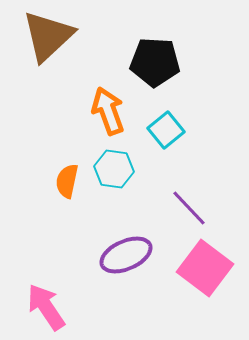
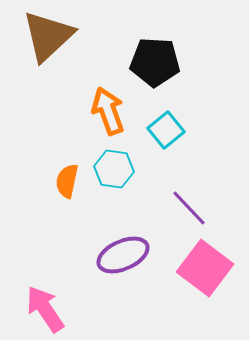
purple ellipse: moved 3 px left
pink arrow: moved 1 px left, 2 px down
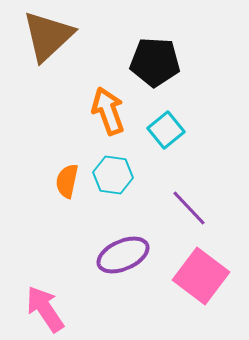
cyan hexagon: moved 1 px left, 6 px down
pink square: moved 4 px left, 8 px down
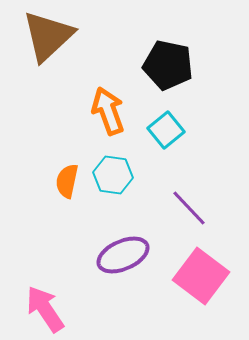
black pentagon: moved 13 px right, 3 px down; rotated 9 degrees clockwise
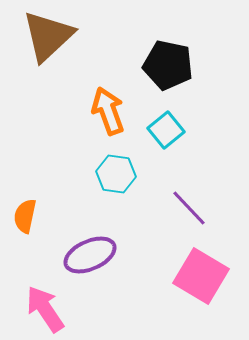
cyan hexagon: moved 3 px right, 1 px up
orange semicircle: moved 42 px left, 35 px down
purple ellipse: moved 33 px left
pink square: rotated 6 degrees counterclockwise
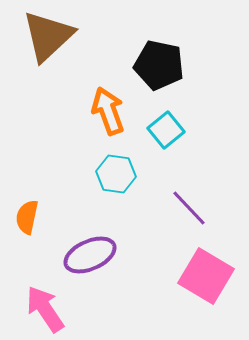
black pentagon: moved 9 px left
orange semicircle: moved 2 px right, 1 px down
pink square: moved 5 px right
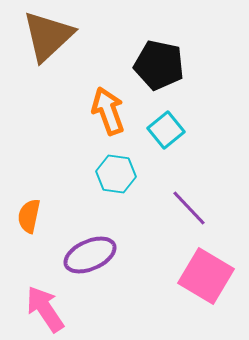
orange semicircle: moved 2 px right, 1 px up
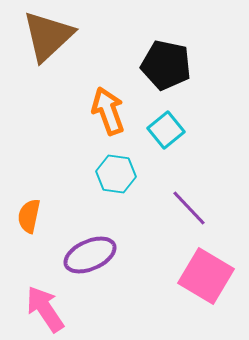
black pentagon: moved 7 px right
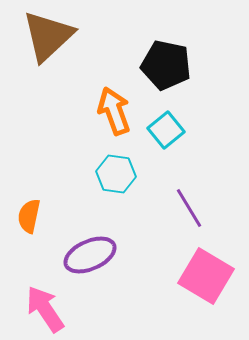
orange arrow: moved 6 px right
purple line: rotated 12 degrees clockwise
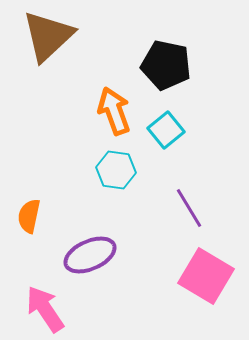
cyan hexagon: moved 4 px up
